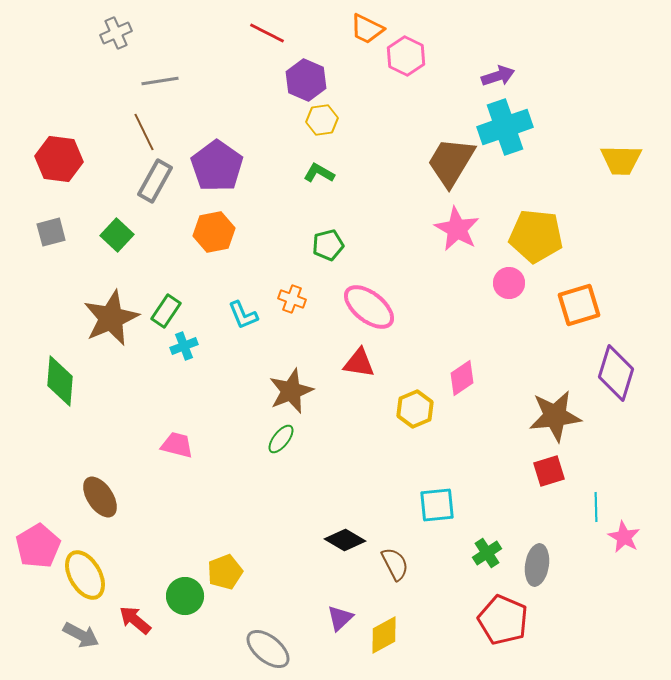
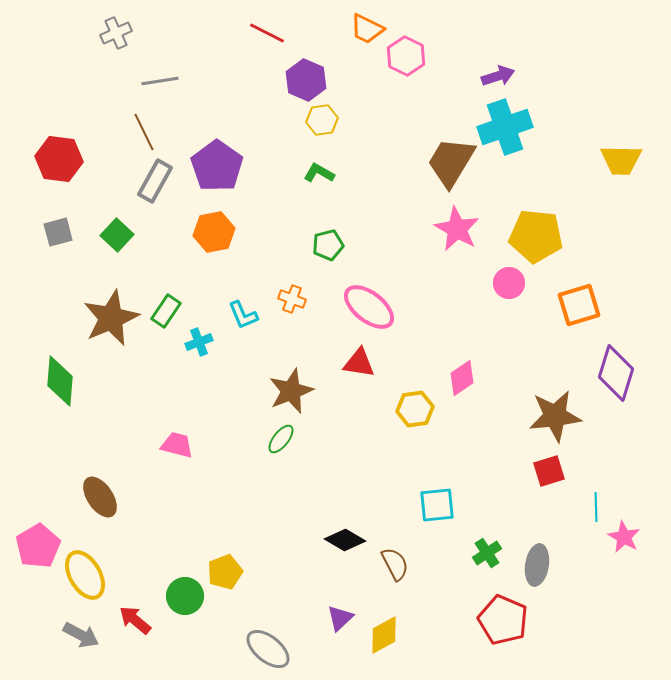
gray square at (51, 232): moved 7 px right
cyan cross at (184, 346): moved 15 px right, 4 px up
yellow hexagon at (415, 409): rotated 15 degrees clockwise
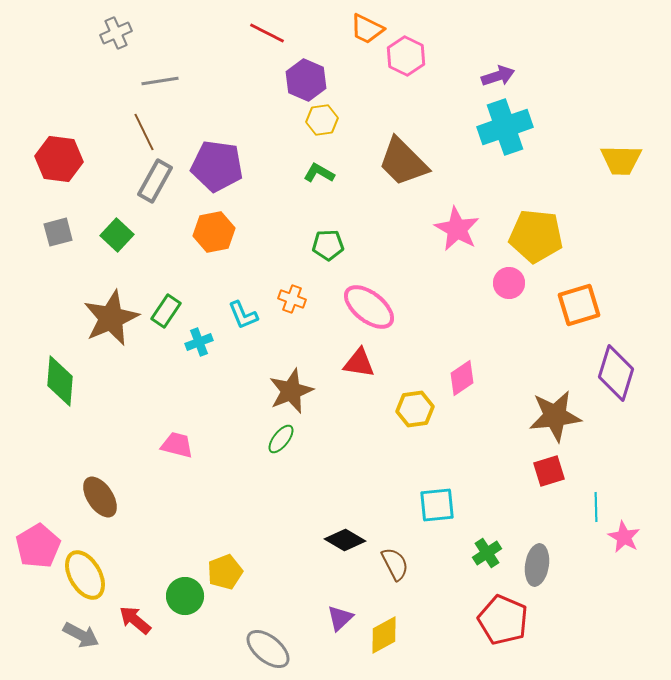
brown trapezoid at (451, 162): moved 48 px left; rotated 76 degrees counterclockwise
purple pentagon at (217, 166): rotated 27 degrees counterclockwise
green pentagon at (328, 245): rotated 12 degrees clockwise
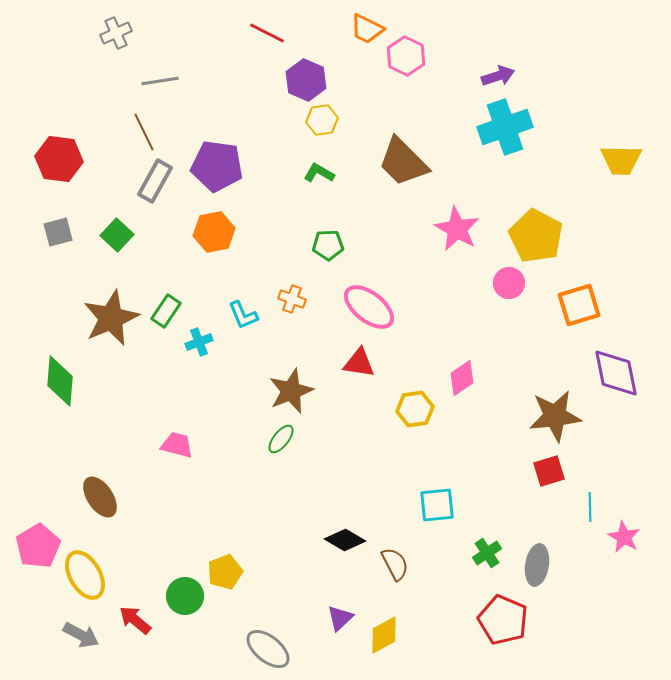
yellow pentagon at (536, 236): rotated 22 degrees clockwise
purple diamond at (616, 373): rotated 28 degrees counterclockwise
cyan line at (596, 507): moved 6 px left
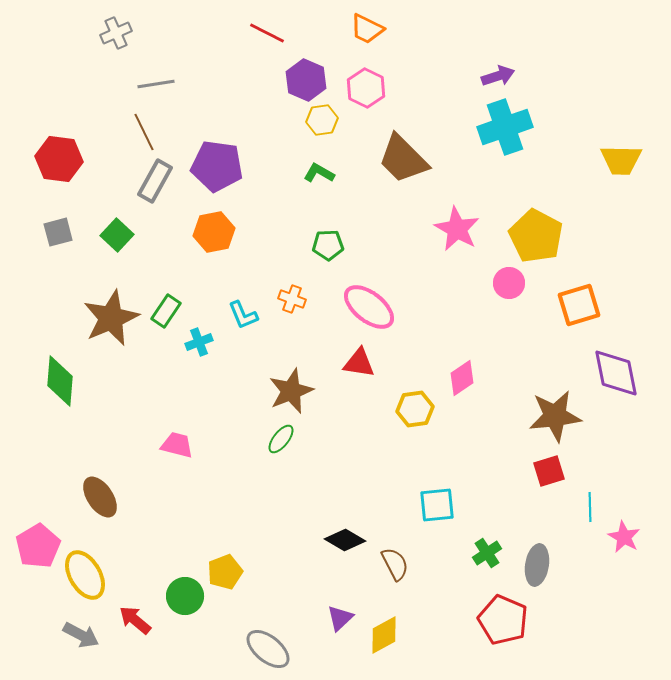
pink hexagon at (406, 56): moved 40 px left, 32 px down
gray line at (160, 81): moved 4 px left, 3 px down
brown trapezoid at (403, 162): moved 3 px up
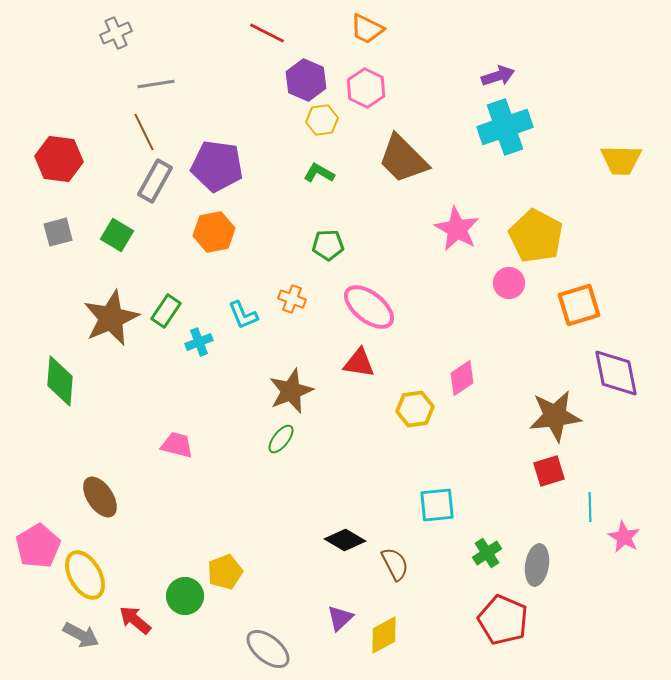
green square at (117, 235): rotated 12 degrees counterclockwise
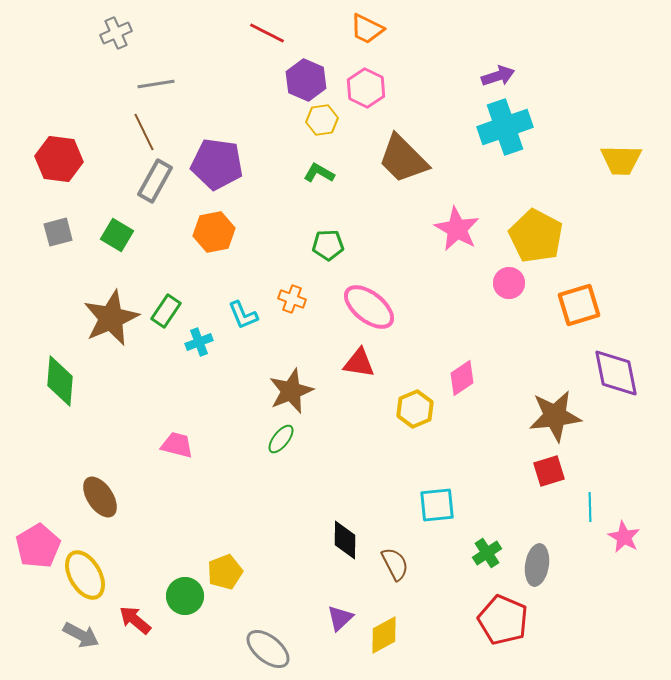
purple pentagon at (217, 166): moved 2 px up
yellow hexagon at (415, 409): rotated 15 degrees counterclockwise
black diamond at (345, 540): rotated 60 degrees clockwise
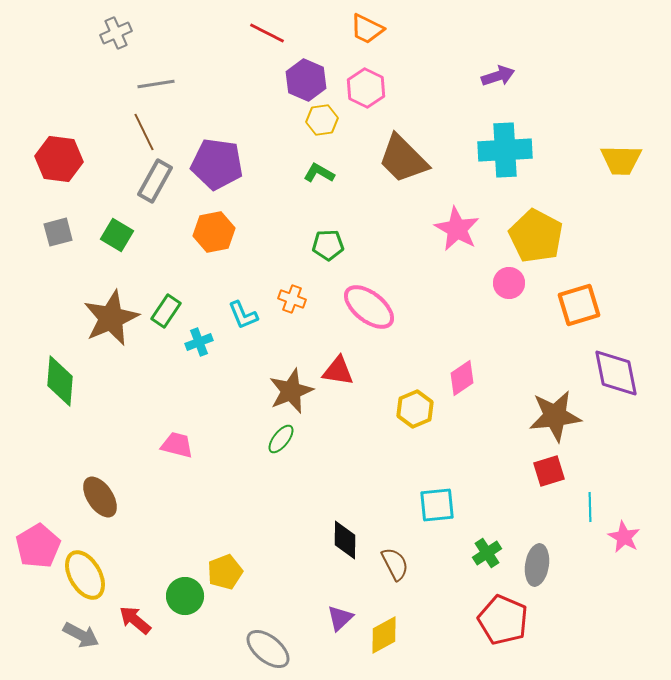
cyan cross at (505, 127): moved 23 px down; rotated 16 degrees clockwise
red triangle at (359, 363): moved 21 px left, 8 px down
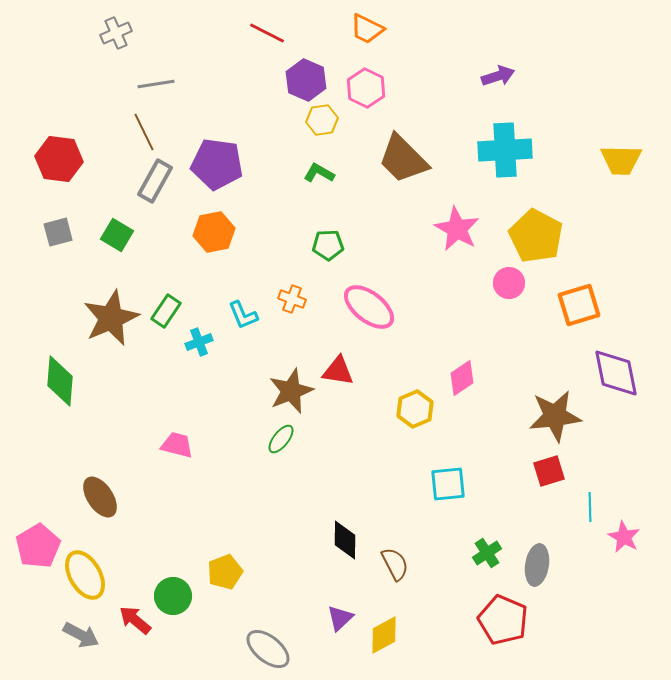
cyan square at (437, 505): moved 11 px right, 21 px up
green circle at (185, 596): moved 12 px left
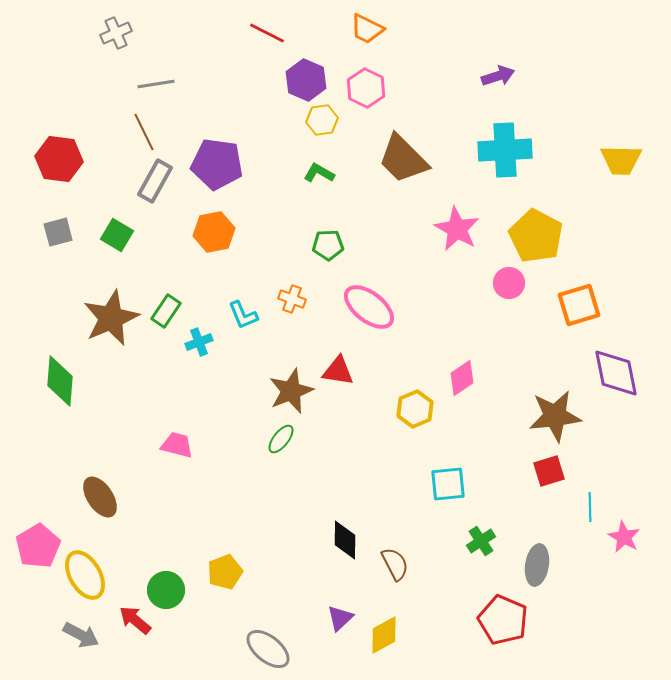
green cross at (487, 553): moved 6 px left, 12 px up
green circle at (173, 596): moved 7 px left, 6 px up
